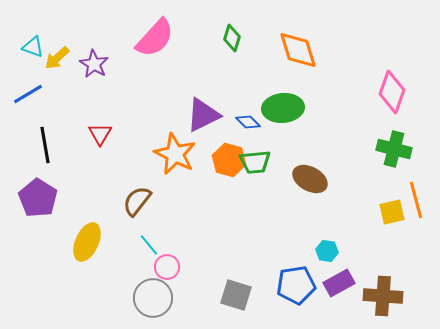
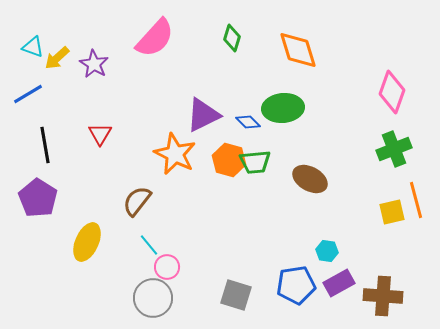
green cross: rotated 36 degrees counterclockwise
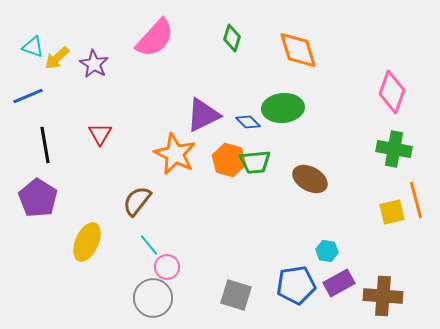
blue line: moved 2 px down; rotated 8 degrees clockwise
green cross: rotated 32 degrees clockwise
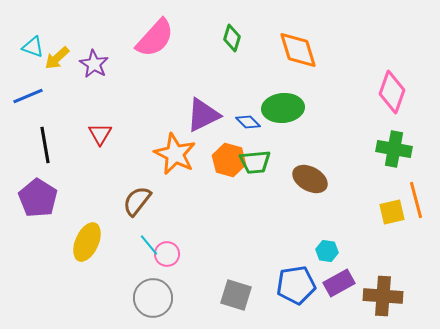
pink circle: moved 13 px up
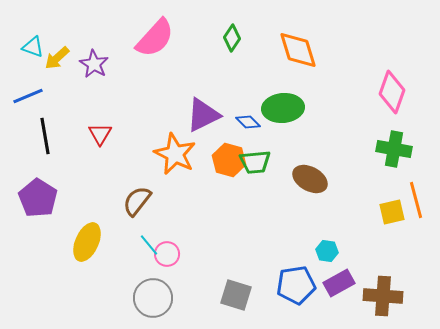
green diamond: rotated 16 degrees clockwise
black line: moved 9 px up
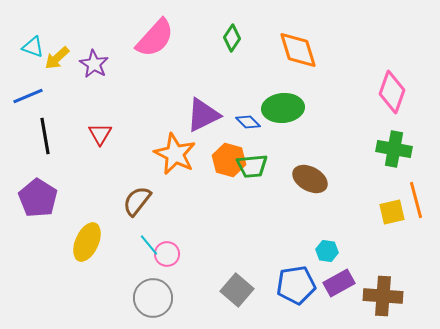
green trapezoid: moved 3 px left, 4 px down
gray square: moved 1 px right, 5 px up; rotated 24 degrees clockwise
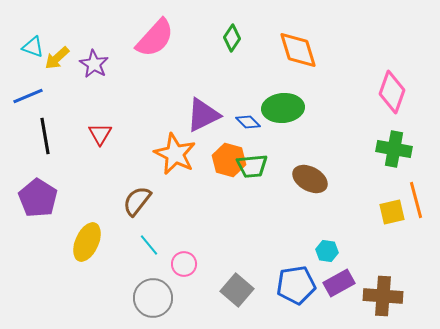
pink circle: moved 17 px right, 10 px down
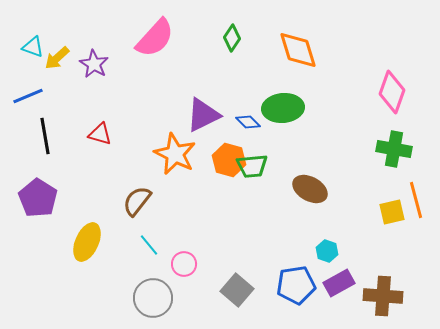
red triangle: rotated 45 degrees counterclockwise
brown ellipse: moved 10 px down
cyan hexagon: rotated 10 degrees clockwise
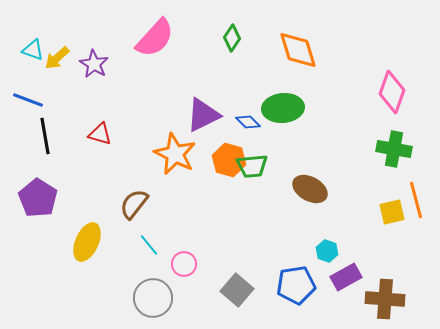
cyan triangle: moved 3 px down
blue line: moved 4 px down; rotated 44 degrees clockwise
brown semicircle: moved 3 px left, 3 px down
purple rectangle: moved 7 px right, 6 px up
brown cross: moved 2 px right, 3 px down
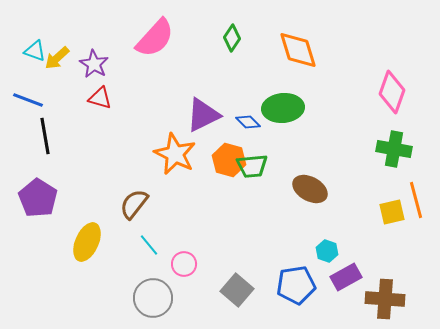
cyan triangle: moved 2 px right, 1 px down
red triangle: moved 36 px up
